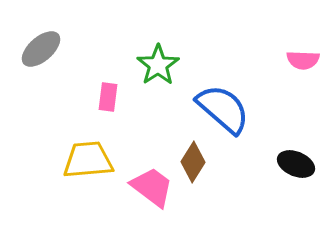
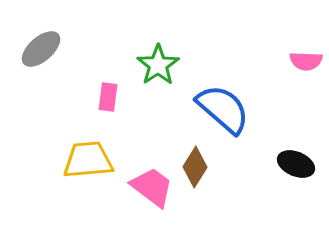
pink semicircle: moved 3 px right, 1 px down
brown diamond: moved 2 px right, 5 px down
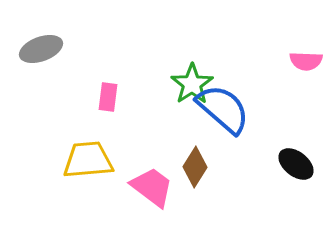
gray ellipse: rotated 21 degrees clockwise
green star: moved 34 px right, 19 px down
black ellipse: rotated 15 degrees clockwise
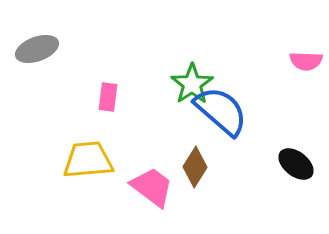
gray ellipse: moved 4 px left
blue semicircle: moved 2 px left, 2 px down
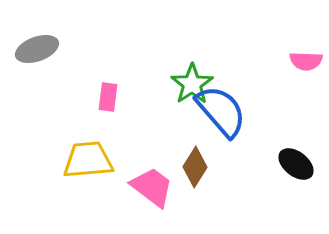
blue semicircle: rotated 8 degrees clockwise
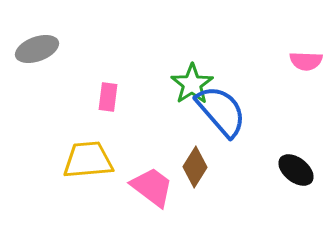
black ellipse: moved 6 px down
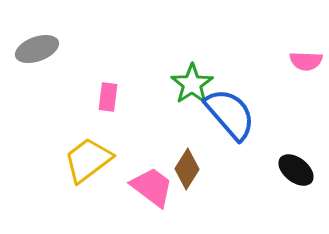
blue semicircle: moved 9 px right, 3 px down
yellow trapezoid: rotated 32 degrees counterclockwise
brown diamond: moved 8 px left, 2 px down
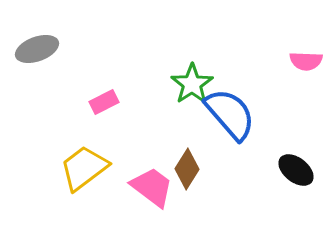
pink rectangle: moved 4 px left, 5 px down; rotated 56 degrees clockwise
yellow trapezoid: moved 4 px left, 8 px down
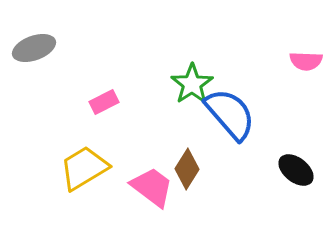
gray ellipse: moved 3 px left, 1 px up
yellow trapezoid: rotated 6 degrees clockwise
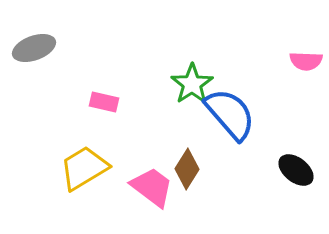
pink rectangle: rotated 40 degrees clockwise
